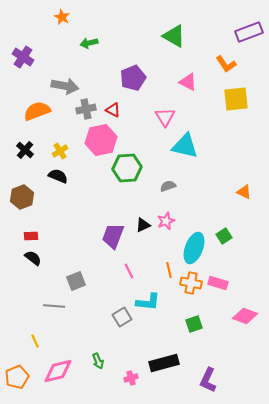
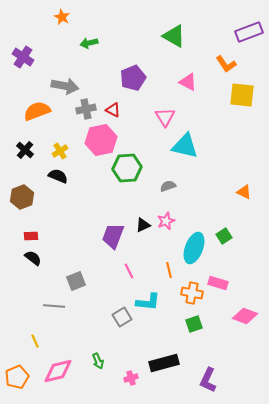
yellow square at (236, 99): moved 6 px right, 4 px up; rotated 12 degrees clockwise
orange cross at (191, 283): moved 1 px right, 10 px down
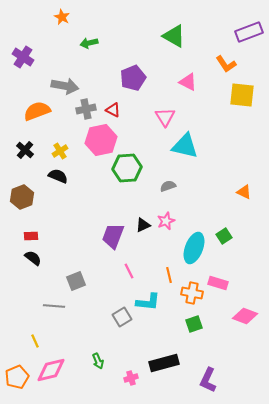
orange line at (169, 270): moved 5 px down
pink diamond at (58, 371): moved 7 px left, 1 px up
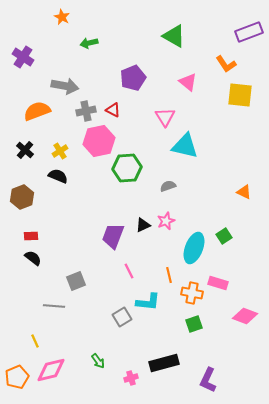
pink triangle at (188, 82): rotated 12 degrees clockwise
yellow square at (242, 95): moved 2 px left
gray cross at (86, 109): moved 2 px down
pink hexagon at (101, 140): moved 2 px left, 1 px down
green arrow at (98, 361): rotated 14 degrees counterclockwise
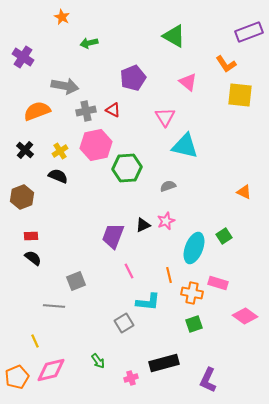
pink hexagon at (99, 141): moved 3 px left, 4 px down
pink diamond at (245, 316): rotated 15 degrees clockwise
gray square at (122, 317): moved 2 px right, 6 px down
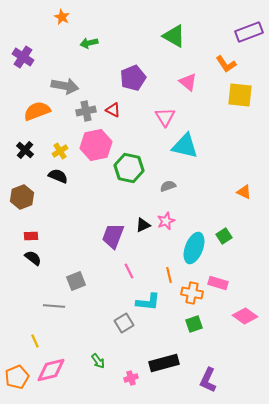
green hexagon at (127, 168): moved 2 px right; rotated 16 degrees clockwise
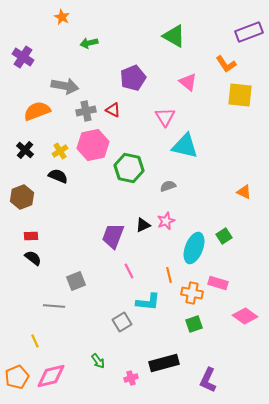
pink hexagon at (96, 145): moved 3 px left
gray square at (124, 323): moved 2 px left, 1 px up
pink diamond at (51, 370): moved 6 px down
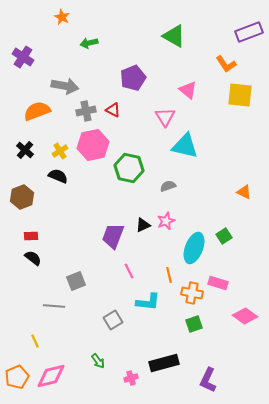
pink triangle at (188, 82): moved 8 px down
gray square at (122, 322): moved 9 px left, 2 px up
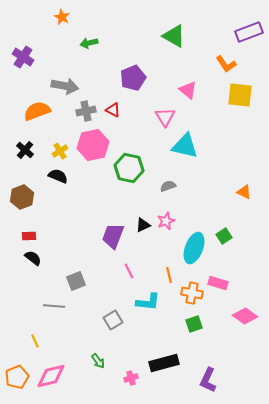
red rectangle at (31, 236): moved 2 px left
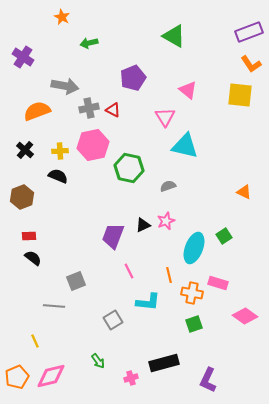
orange L-shape at (226, 64): moved 25 px right
gray cross at (86, 111): moved 3 px right, 3 px up
yellow cross at (60, 151): rotated 28 degrees clockwise
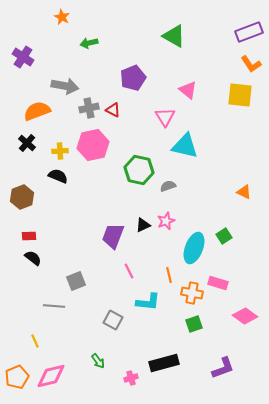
black cross at (25, 150): moved 2 px right, 7 px up
green hexagon at (129, 168): moved 10 px right, 2 px down
gray square at (113, 320): rotated 30 degrees counterclockwise
purple L-shape at (208, 380): moved 15 px right, 12 px up; rotated 135 degrees counterclockwise
